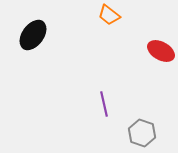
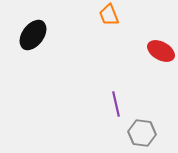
orange trapezoid: rotated 30 degrees clockwise
purple line: moved 12 px right
gray hexagon: rotated 12 degrees counterclockwise
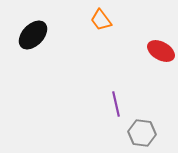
orange trapezoid: moved 8 px left, 5 px down; rotated 15 degrees counterclockwise
black ellipse: rotated 8 degrees clockwise
